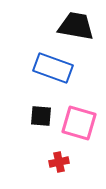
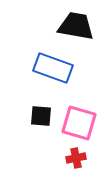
red cross: moved 17 px right, 4 px up
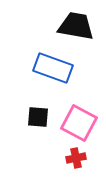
black square: moved 3 px left, 1 px down
pink square: rotated 12 degrees clockwise
